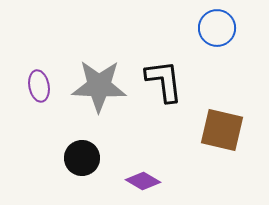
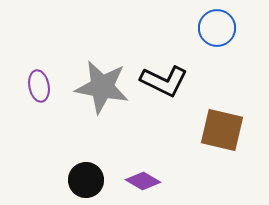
black L-shape: rotated 123 degrees clockwise
gray star: moved 3 px right, 1 px down; rotated 8 degrees clockwise
black circle: moved 4 px right, 22 px down
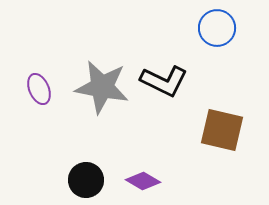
purple ellipse: moved 3 px down; rotated 12 degrees counterclockwise
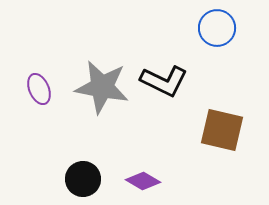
black circle: moved 3 px left, 1 px up
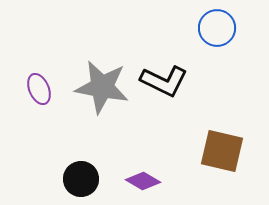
brown square: moved 21 px down
black circle: moved 2 px left
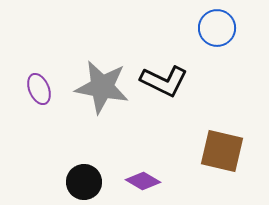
black circle: moved 3 px right, 3 px down
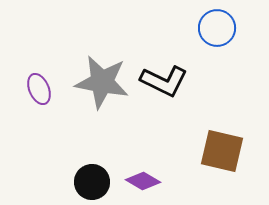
gray star: moved 5 px up
black circle: moved 8 px right
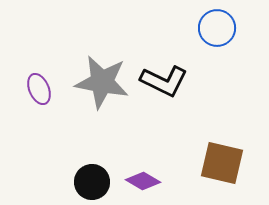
brown square: moved 12 px down
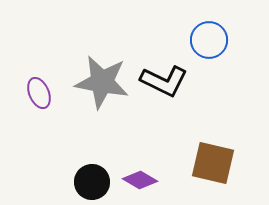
blue circle: moved 8 px left, 12 px down
purple ellipse: moved 4 px down
brown square: moved 9 px left
purple diamond: moved 3 px left, 1 px up
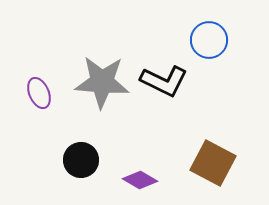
gray star: rotated 6 degrees counterclockwise
brown square: rotated 15 degrees clockwise
black circle: moved 11 px left, 22 px up
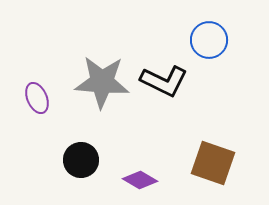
purple ellipse: moved 2 px left, 5 px down
brown square: rotated 9 degrees counterclockwise
